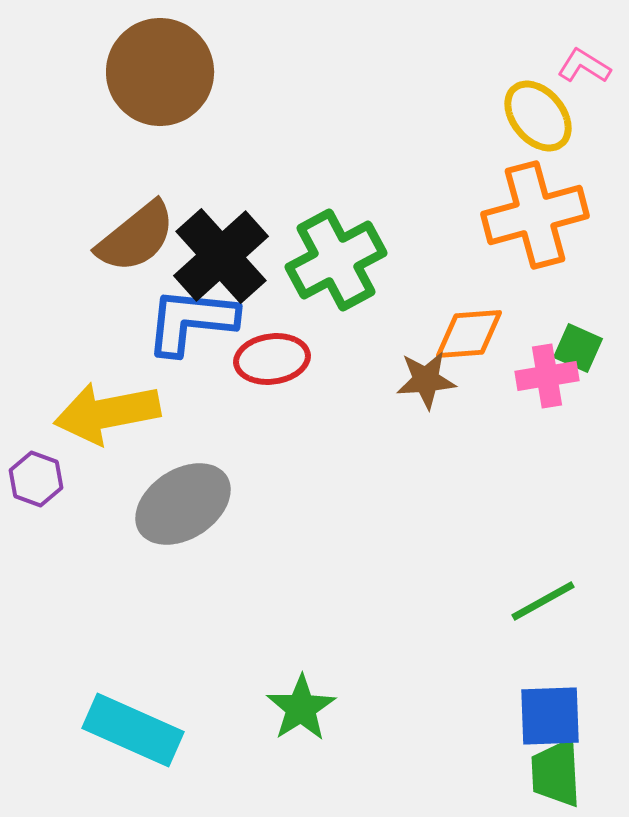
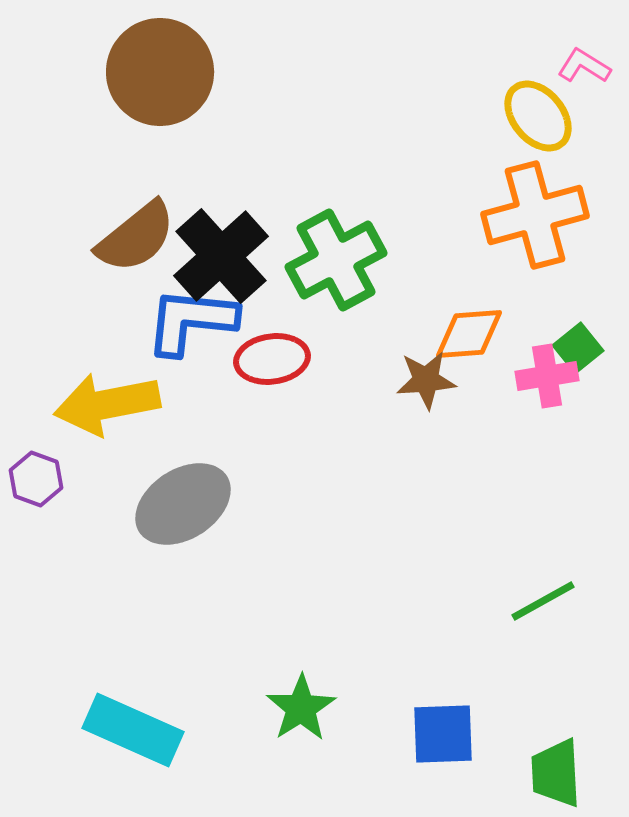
green square: rotated 27 degrees clockwise
yellow arrow: moved 9 px up
blue square: moved 107 px left, 18 px down
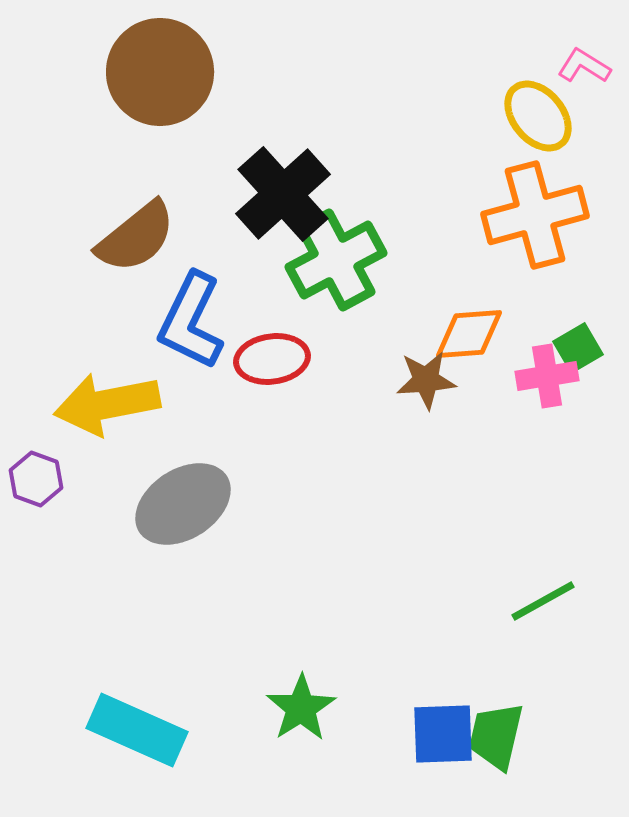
black cross: moved 62 px right, 62 px up
blue L-shape: rotated 70 degrees counterclockwise
green square: rotated 9 degrees clockwise
cyan rectangle: moved 4 px right
green trapezoid: moved 60 px left, 37 px up; rotated 16 degrees clockwise
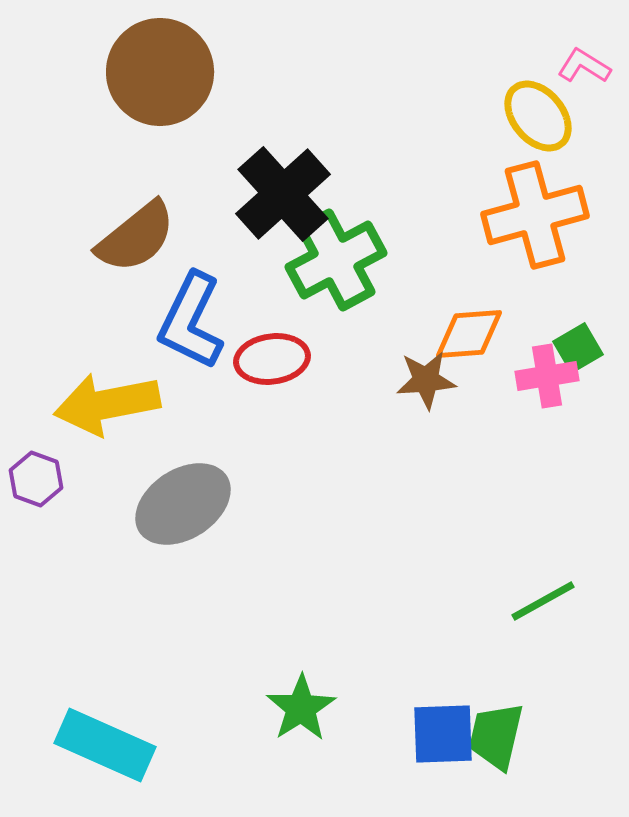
cyan rectangle: moved 32 px left, 15 px down
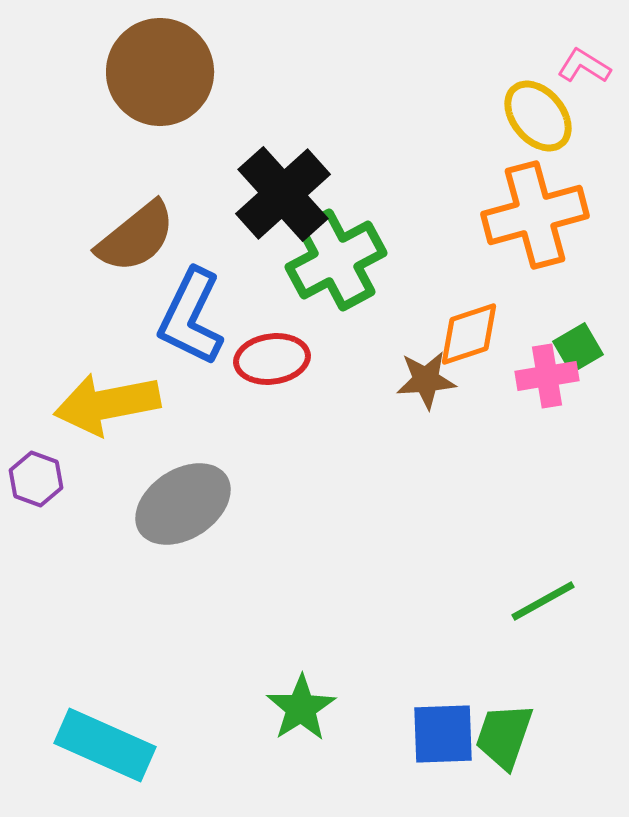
blue L-shape: moved 4 px up
orange diamond: rotated 14 degrees counterclockwise
green trapezoid: moved 8 px right; rotated 6 degrees clockwise
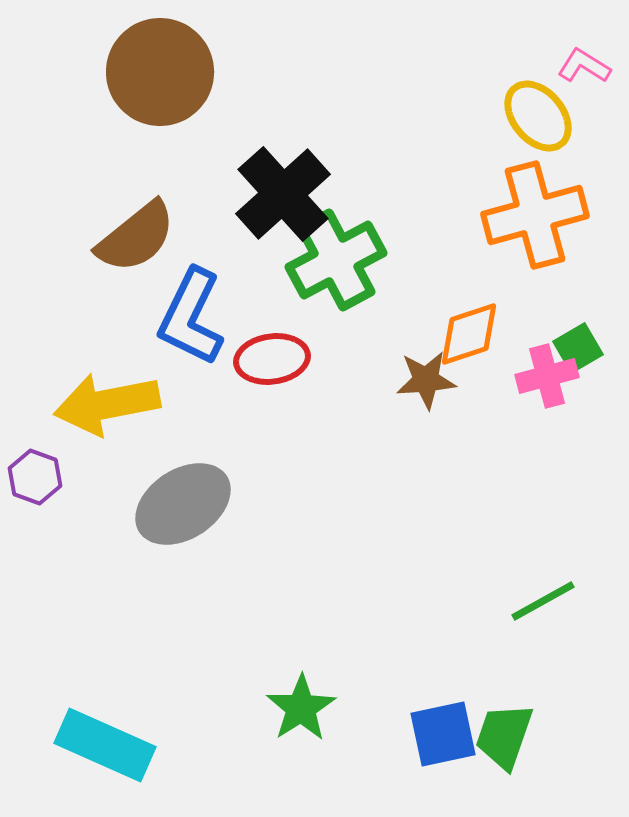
pink cross: rotated 6 degrees counterclockwise
purple hexagon: moved 1 px left, 2 px up
blue square: rotated 10 degrees counterclockwise
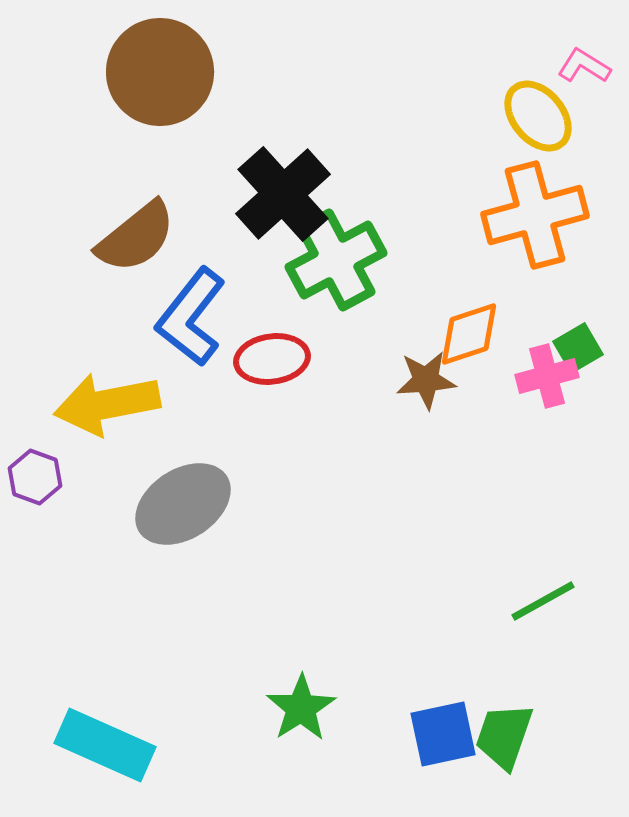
blue L-shape: rotated 12 degrees clockwise
